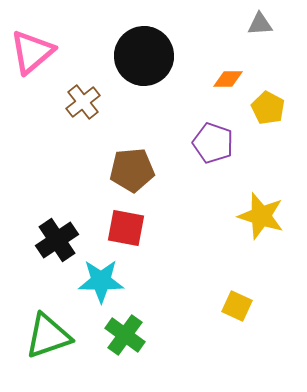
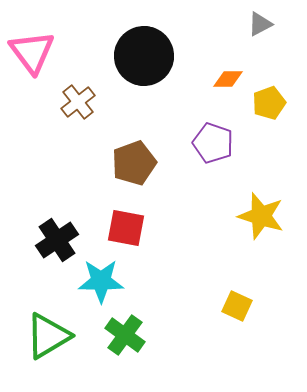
gray triangle: rotated 24 degrees counterclockwise
pink triangle: rotated 27 degrees counterclockwise
brown cross: moved 5 px left
yellow pentagon: moved 1 px right, 5 px up; rotated 24 degrees clockwise
brown pentagon: moved 2 px right, 7 px up; rotated 15 degrees counterclockwise
green triangle: rotated 12 degrees counterclockwise
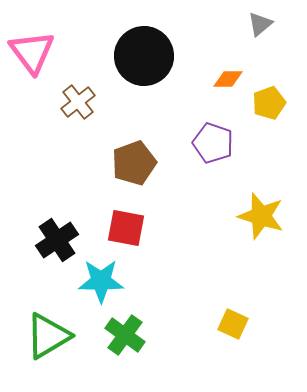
gray triangle: rotated 12 degrees counterclockwise
yellow square: moved 4 px left, 18 px down
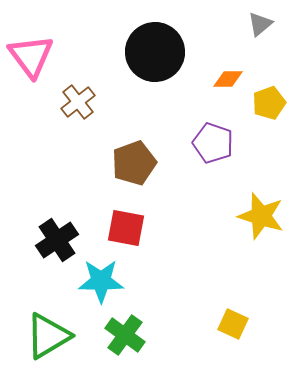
pink triangle: moved 1 px left, 4 px down
black circle: moved 11 px right, 4 px up
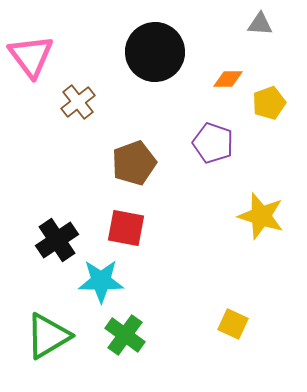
gray triangle: rotated 44 degrees clockwise
